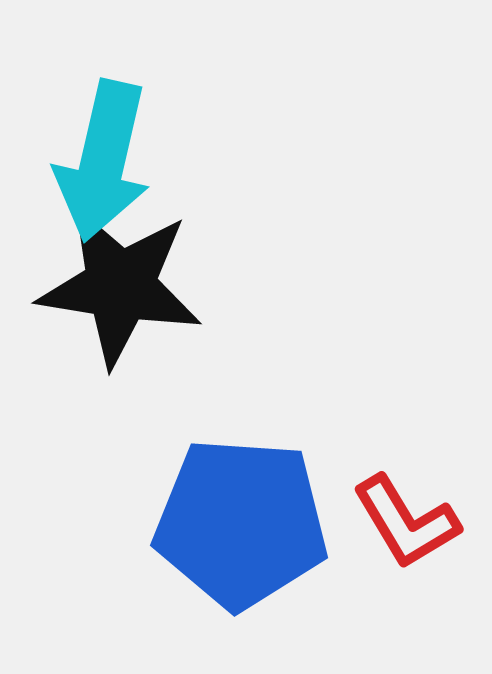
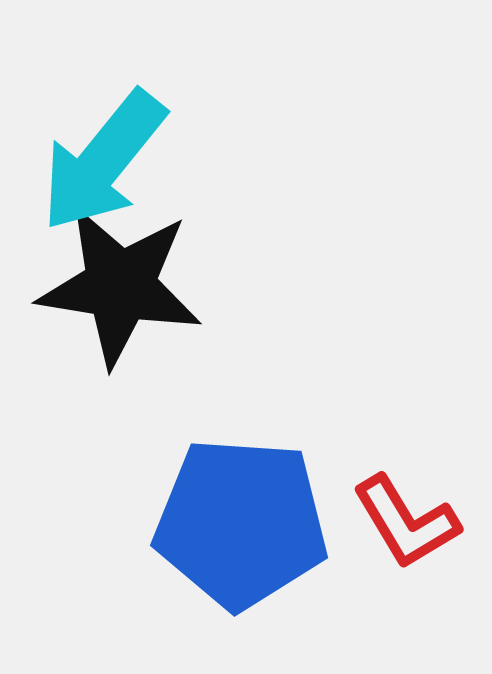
cyan arrow: rotated 26 degrees clockwise
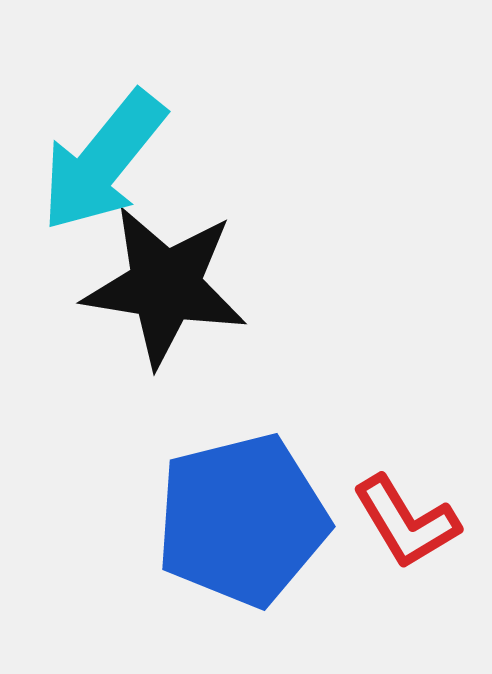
black star: moved 45 px right
blue pentagon: moved 1 px right, 3 px up; rotated 18 degrees counterclockwise
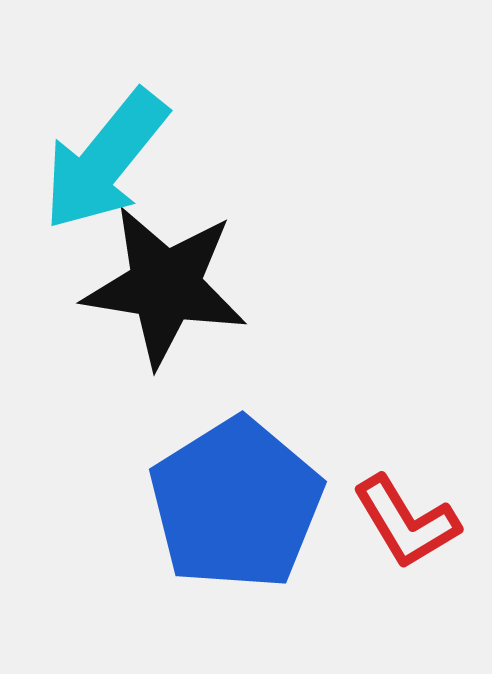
cyan arrow: moved 2 px right, 1 px up
blue pentagon: moved 6 px left, 16 px up; rotated 18 degrees counterclockwise
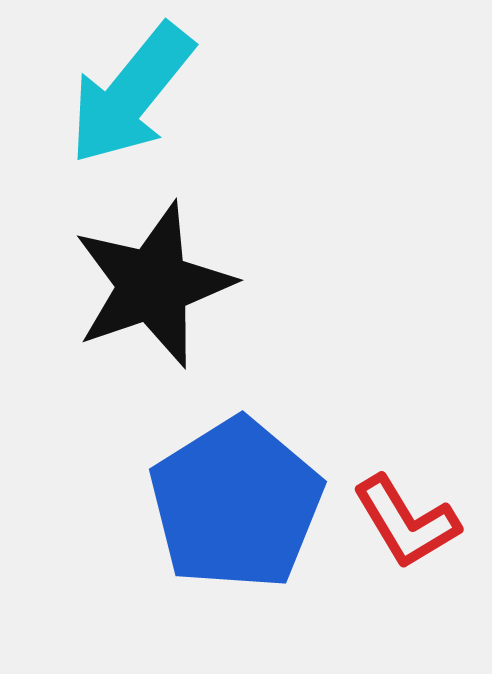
cyan arrow: moved 26 px right, 66 px up
black star: moved 12 px left, 1 px up; rotated 28 degrees counterclockwise
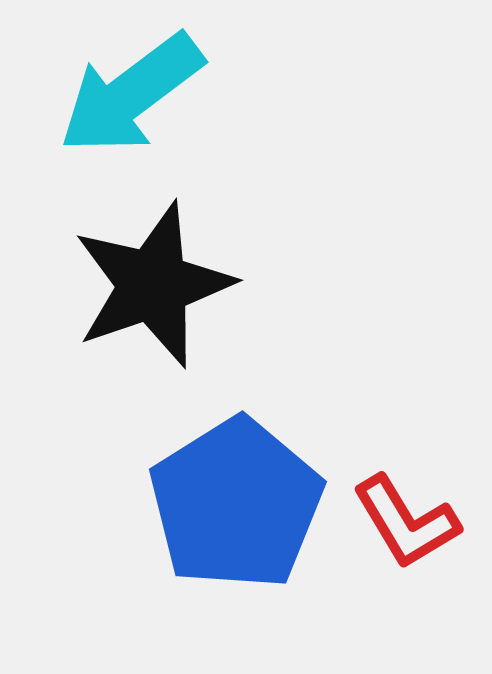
cyan arrow: rotated 14 degrees clockwise
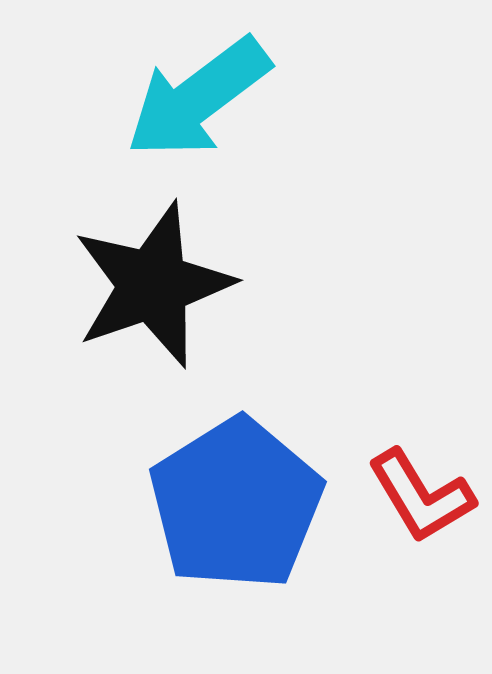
cyan arrow: moved 67 px right, 4 px down
red L-shape: moved 15 px right, 26 px up
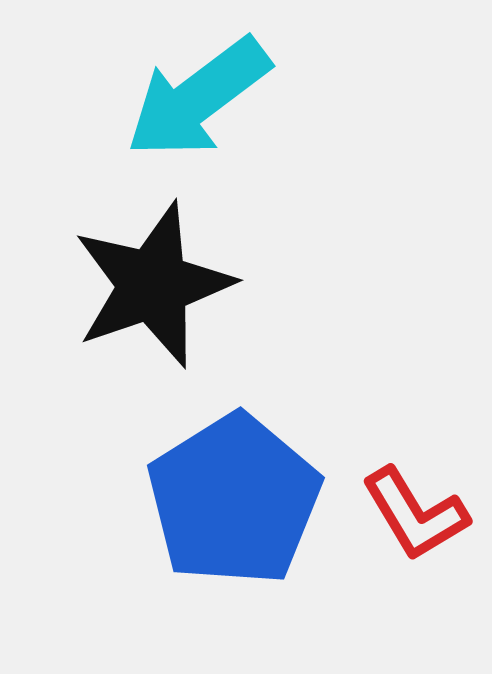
red L-shape: moved 6 px left, 18 px down
blue pentagon: moved 2 px left, 4 px up
